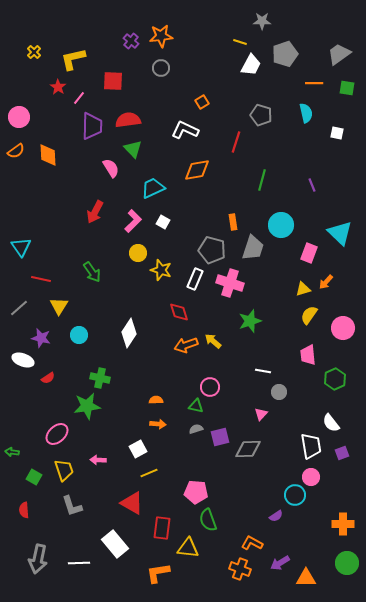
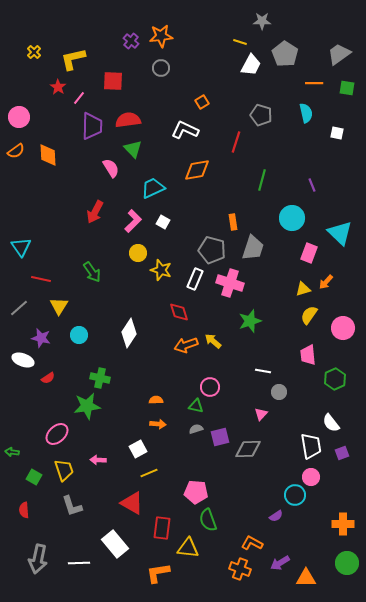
gray pentagon at (285, 54): rotated 20 degrees counterclockwise
cyan circle at (281, 225): moved 11 px right, 7 px up
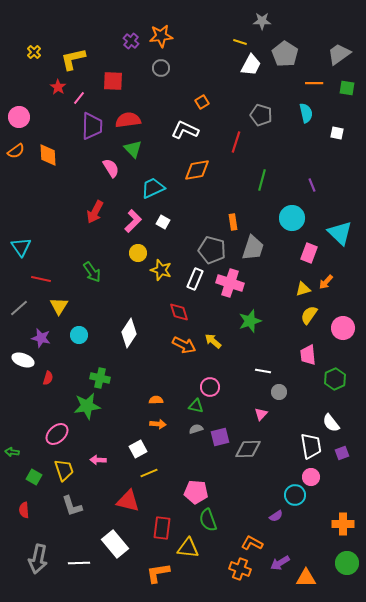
orange arrow at (186, 345): moved 2 px left; rotated 135 degrees counterclockwise
red semicircle at (48, 378): rotated 40 degrees counterclockwise
red triangle at (132, 503): moved 4 px left, 2 px up; rotated 15 degrees counterclockwise
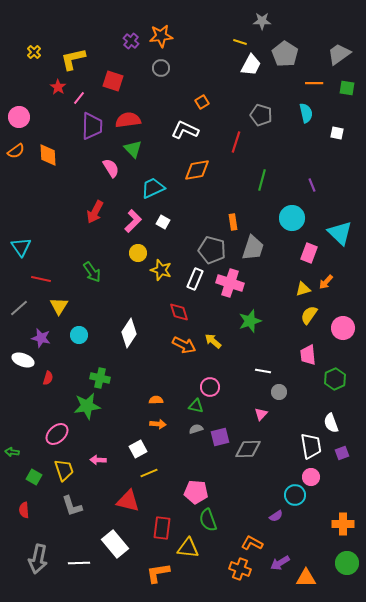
red square at (113, 81): rotated 15 degrees clockwise
white semicircle at (331, 423): rotated 18 degrees clockwise
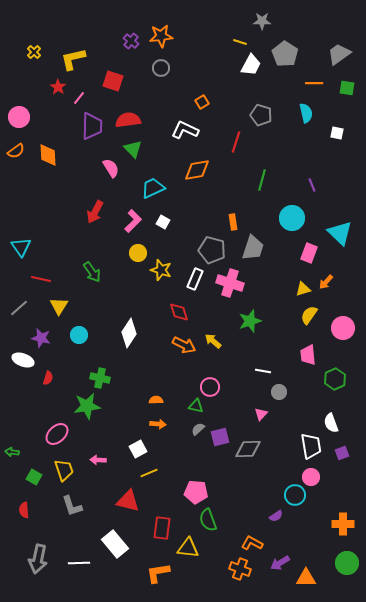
gray semicircle at (196, 429): moved 2 px right; rotated 24 degrees counterclockwise
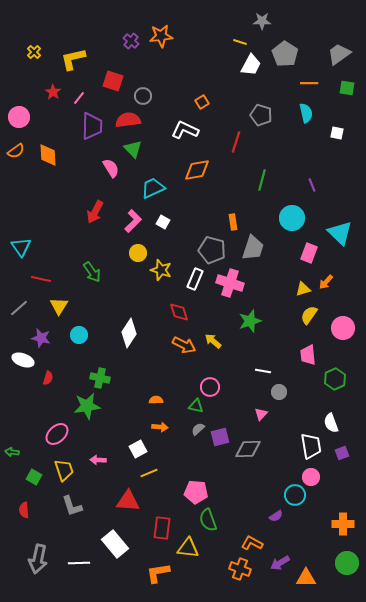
gray circle at (161, 68): moved 18 px left, 28 px down
orange line at (314, 83): moved 5 px left
red star at (58, 87): moved 5 px left, 5 px down
orange arrow at (158, 424): moved 2 px right, 3 px down
red triangle at (128, 501): rotated 10 degrees counterclockwise
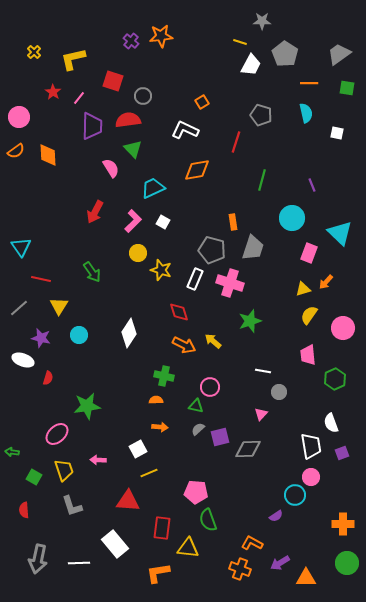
green cross at (100, 378): moved 64 px right, 2 px up
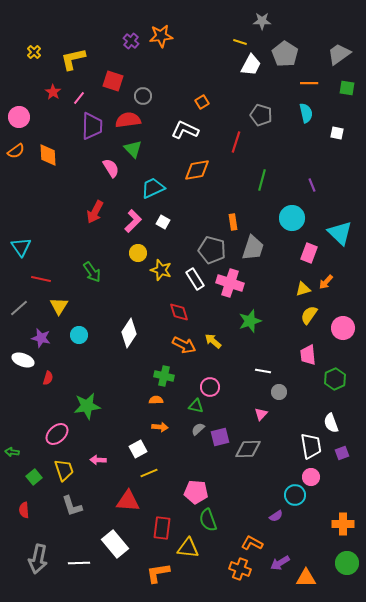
white rectangle at (195, 279): rotated 55 degrees counterclockwise
green square at (34, 477): rotated 21 degrees clockwise
